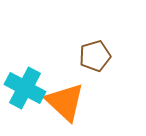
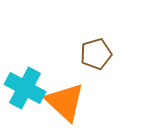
brown pentagon: moved 1 px right, 2 px up
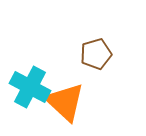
cyan cross: moved 5 px right, 1 px up
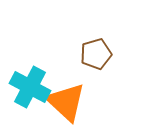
orange triangle: moved 1 px right
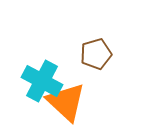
cyan cross: moved 12 px right, 6 px up
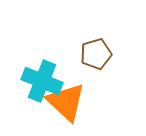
cyan cross: rotated 6 degrees counterclockwise
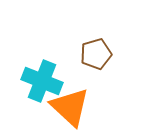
orange triangle: moved 4 px right, 5 px down
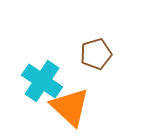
cyan cross: rotated 12 degrees clockwise
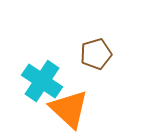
orange triangle: moved 1 px left, 2 px down
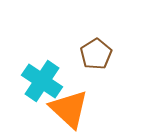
brown pentagon: rotated 16 degrees counterclockwise
